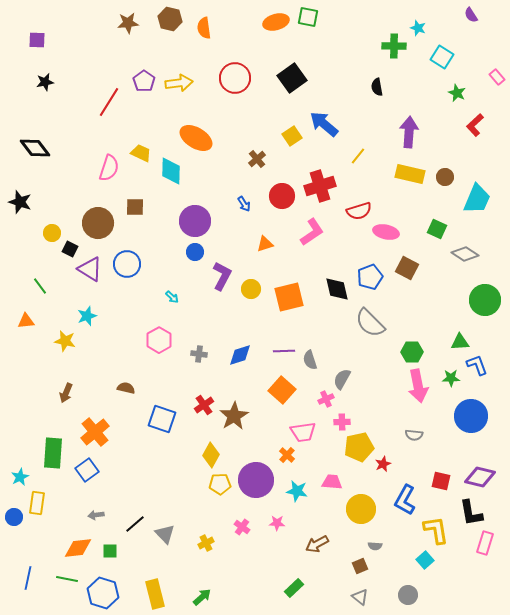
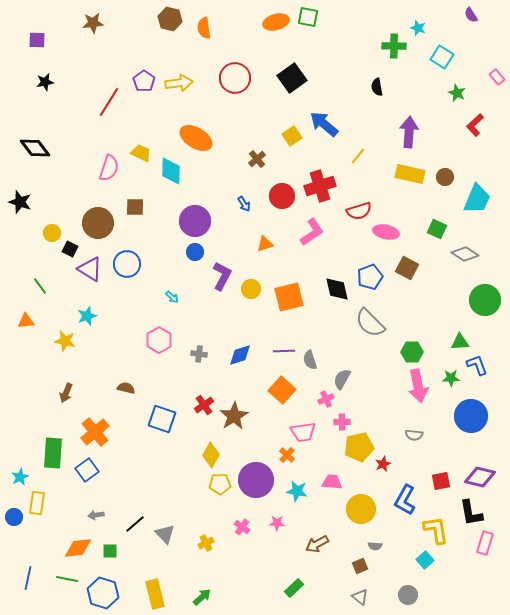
brown star at (128, 23): moved 35 px left
red square at (441, 481): rotated 24 degrees counterclockwise
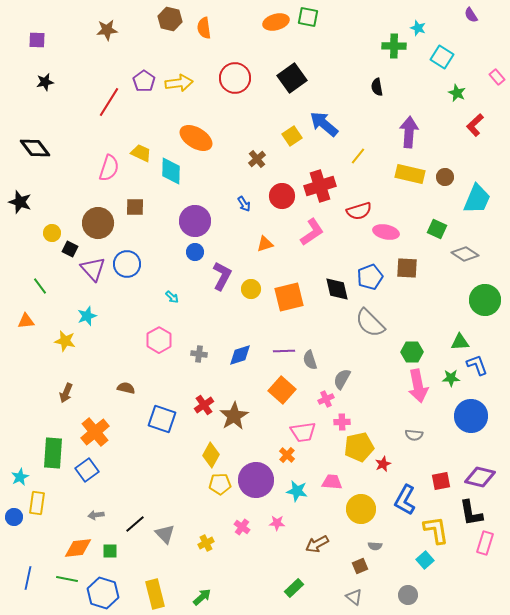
brown star at (93, 23): moved 14 px right, 7 px down
brown square at (407, 268): rotated 25 degrees counterclockwise
purple triangle at (90, 269): moved 3 px right; rotated 16 degrees clockwise
gray triangle at (360, 597): moved 6 px left
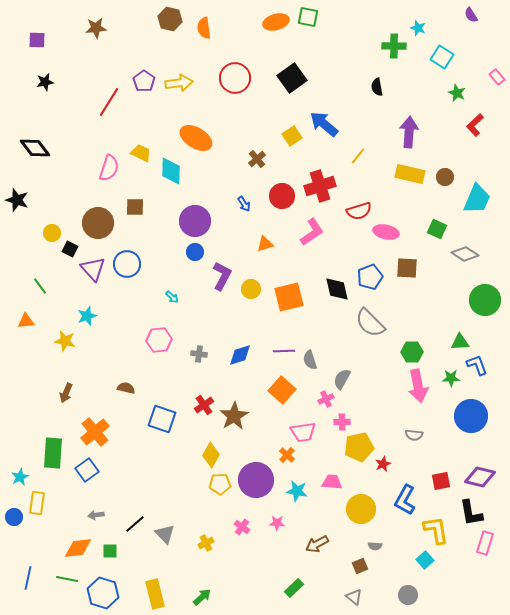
brown star at (107, 30): moved 11 px left, 2 px up
black star at (20, 202): moved 3 px left, 2 px up
pink hexagon at (159, 340): rotated 25 degrees clockwise
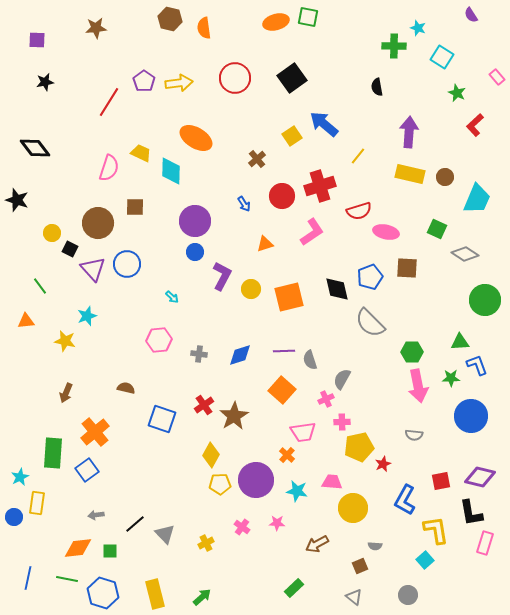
yellow circle at (361, 509): moved 8 px left, 1 px up
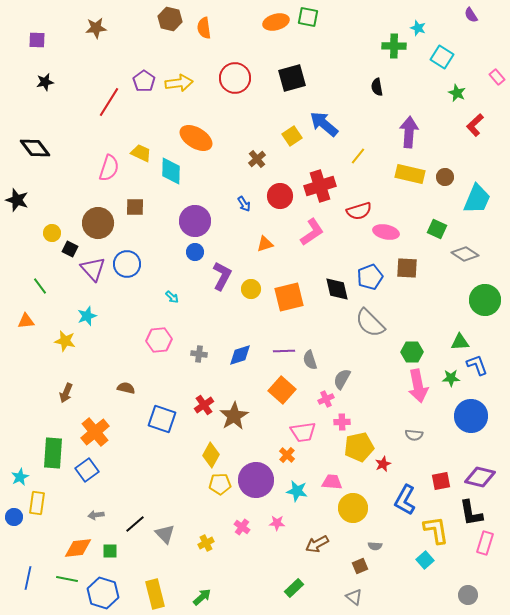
black square at (292, 78): rotated 20 degrees clockwise
red circle at (282, 196): moved 2 px left
gray circle at (408, 595): moved 60 px right
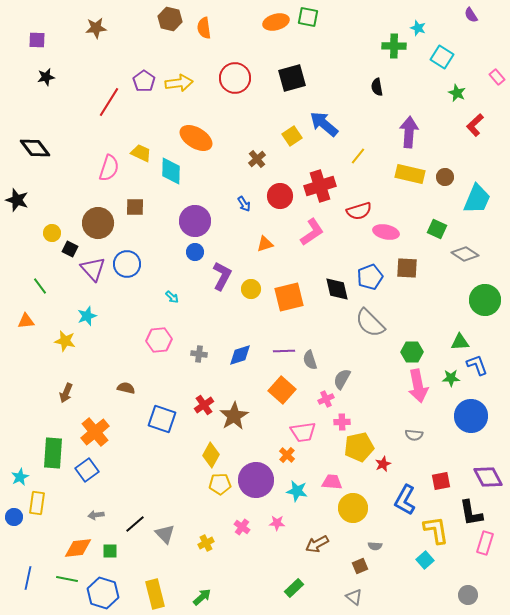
black star at (45, 82): moved 1 px right, 5 px up
purple diamond at (480, 477): moved 8 px right; rotated 48 degrees clockwise
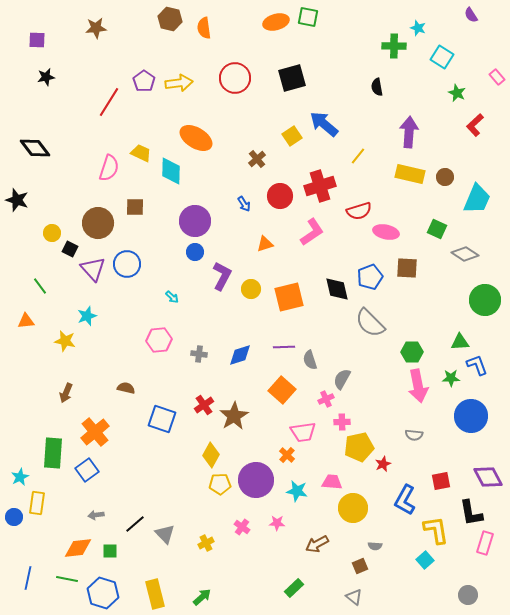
purple line at (284, 351): moved 4 px up
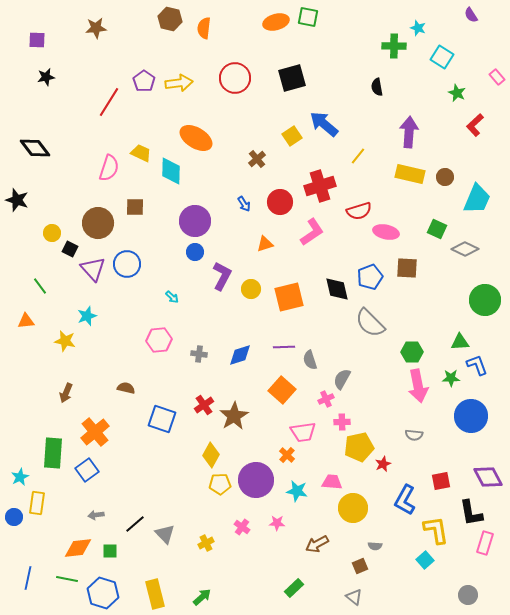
orange semicircle at (204, 28): rotated 15 degrees clockwise
red circle at (280, 196): moved 6 px down
gray diamond at (465, 254): moved 5 px up; rotated 8 degrees counterclockwise
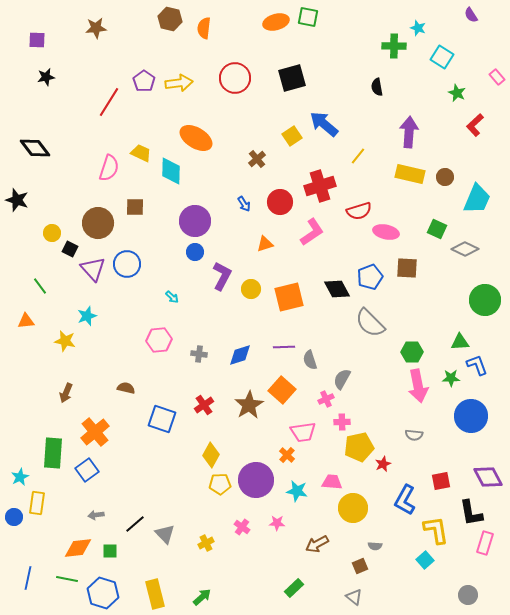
black diamond at (337, 289): rotated 16 degrees counterclockwise
brown star at (234, 416): moved 15 px right, 11 px up
